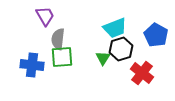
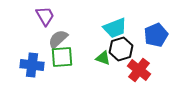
blue pentagon: rotated 20 degrees clockwise
gray semicircle: rotated 40 degrees clockwise
green triangle: rotated 42 degrees counterclockwise
red cross: moved 3 px left, 3 px up
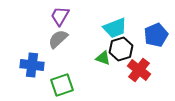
purple trapezoid: moved 15 px right; rotated 120 degrees counterclockwise
green square: moved 28 px down; rotated 15 degrees counterclockwise
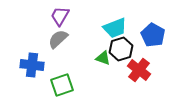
blue pentagon: moved 3 px left; rotated 20 degrees counterclockwise
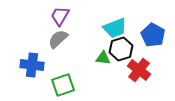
green triangle: rotated 14 degrees counterclockwise
green square: moved 1 px right
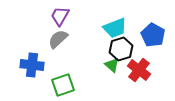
green triangle: moved 9 px right, 7 px down; rotated 35 degrees clockwise
